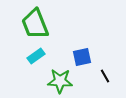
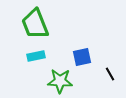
cyan rectangle: rotated 24 degrees clockwise
black line: moved 5 px right, 2 px up
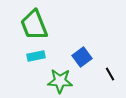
green trapezoid: moved 1 px left, 1 px down
blue square: rotated 24 degrees counterclockwise
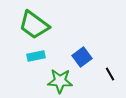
green trapezoid: rotated 32 degrees counterclockwise
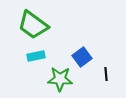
green trapezoid: moved 1 px left
black line: moved 4 px left; rotated 24 degrees clockwise
green star: moved 2 px up
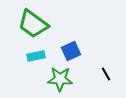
green trapezoid: moved 1 px up
blue square: moved 11 px left, 6 px up; rotated 12 degrees clockwise
black line: rotated 24 degrees counterclockwise
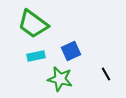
green star: rotated 10 degrees clockwise
